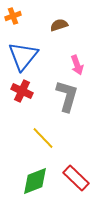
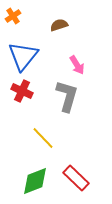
orange cross: rotated 14 degrees counterclockwise
pink arrow: rotated 12 degrees counterclockwise
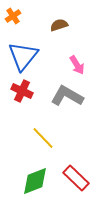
gray L-shape: rotated 76 degrees counterclockwise
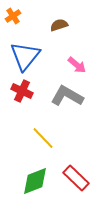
blue triangle: moved 2 px right
pink arrow: rotated 18 degrees counterclockwise
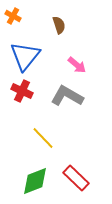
orange cross: rotated 28 degrees counterclockwise
brown semicircle: rotated 90 degrees clockwise
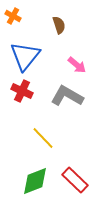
red rectangle: moved 1 px left, 2 px down
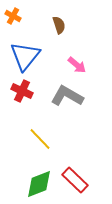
yellow line: moved 3 px left, 1 px down
green diamond: moved 4 px right, 3 px down
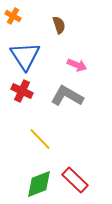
blue triangle: rotated 12 degrees counterclockwise
pink arrow: rotated 18 degrees counterclockwise
